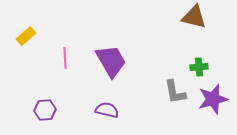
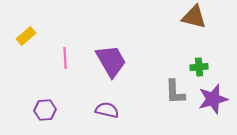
gray L-shape: rotated 8 degrees clockwise
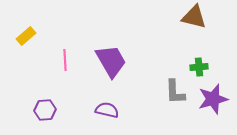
pink line: moved 2 px down
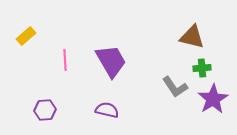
brown triangle: moved 2 px left, 20 px down
green cross: moved 3 px right, 1 px down
gray L-shape: moved 5 px up; rotated 32 degrees counterclockwise
purple star: rotated 16 degrees counterclockwise
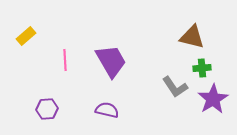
purple hexagon: moved 2 px right, 1 px up
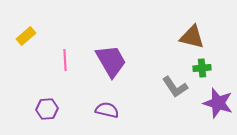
purple star: moved 5 px right, 4 px down; rotated 24 degrees counterclockwise
